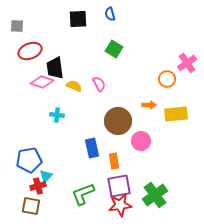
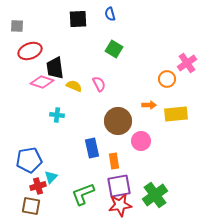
cyan triangle: moved 5 px right, 1 px down
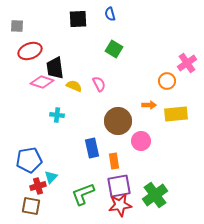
orange circle: moved 2 px down
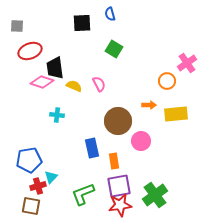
black square: moved 4 px right, 4 px down
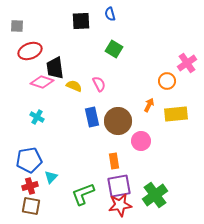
black square: moved 1 px left, 2 px up
orange arrow: rotated 64 degrees counterclockwise
cyan cross: moved 20 px left, 2 px down; rotated 24 degrees clockwise
blue rectangle: moved 31 px up
red cross: moved 8 px left
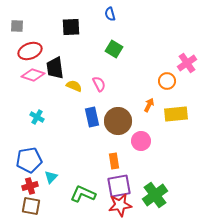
black square: moved 10 px left, 6 px down
pink diamond: moved 9 px left, 7 px up
green L-shape: rotated 45 degrees clockwise
